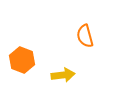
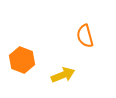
yellow arrow: rotated 15 degrees counterclockwise
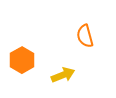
orange hexagon: rotated 10 degrees clockwise
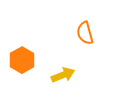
orange semicircle: moved 3 px up
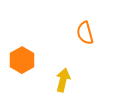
yellow arrow: moved 5 px down; rotated 55 degrees counterclockwise
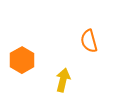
orange semicircle: moved 4 px right, 8 px down
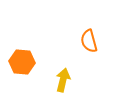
orange hexagon: moved 2 px down; rotated 25 degrees counterclockwise
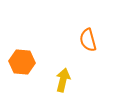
orange semicircle: moved 1 px left, 1 px up
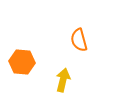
orange semicircle: moved 9 px left
